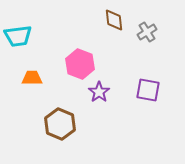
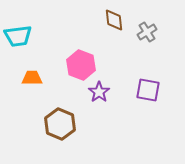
pink hexagon: moved 1 px right, 1 px down
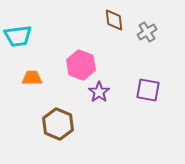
brown hexagon: moved 2 px left
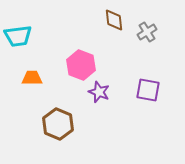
purple star: rotated 15 degrees counterclockwise
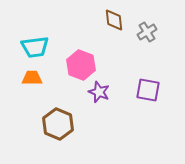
cyan trapezoid: moved 17 px right, 11 px down
